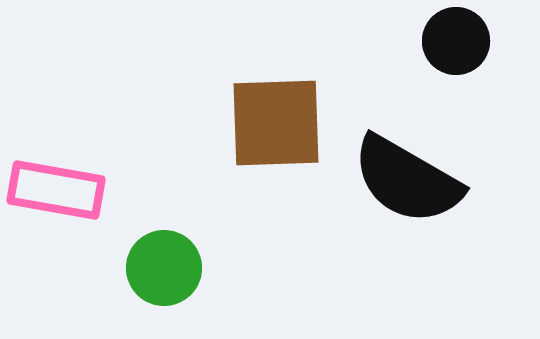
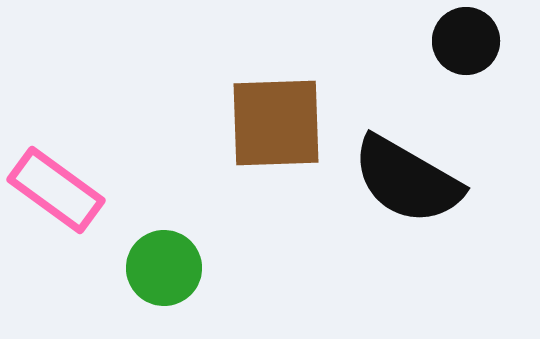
black circle: moved 10 px right
pink rectangle: rotated 26 degrees clockwise
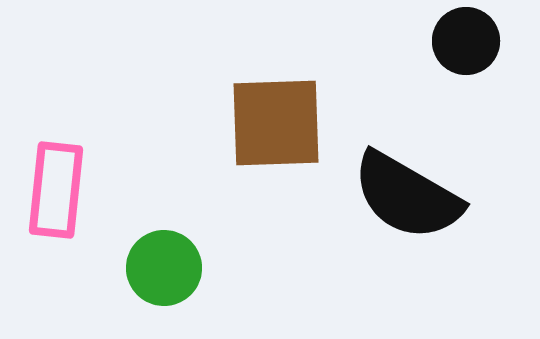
black semicircle: moved 16 px down
pink rectangle: rotated 60 degrees clockwise
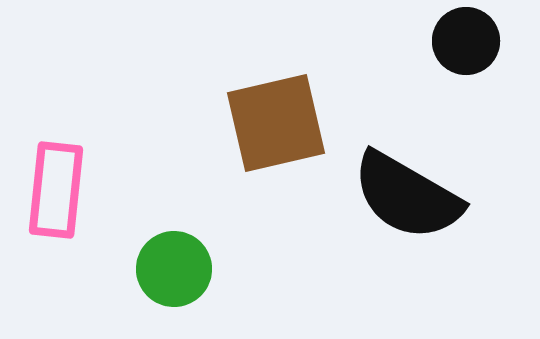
brown square: rotated 11 degrees counterclockwise
green circle: moved 10 px right, 1 px down
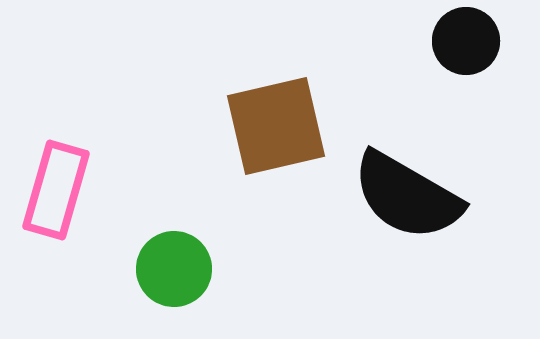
brown square: moved 3 px down
pink rectangle: rotated 10 degrees clockwise
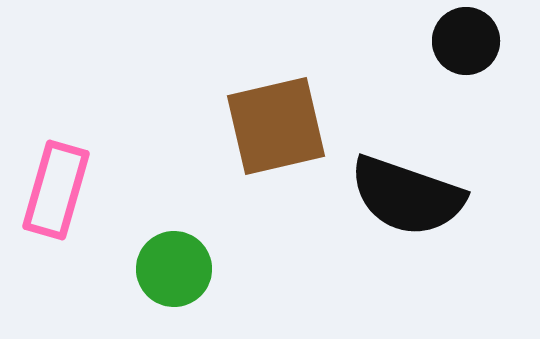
black semicircle: rotated 11 degrees counterclockwise
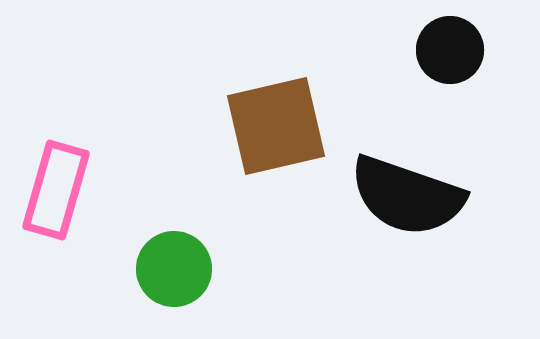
black circle: moved 16 px left, 9 px down
